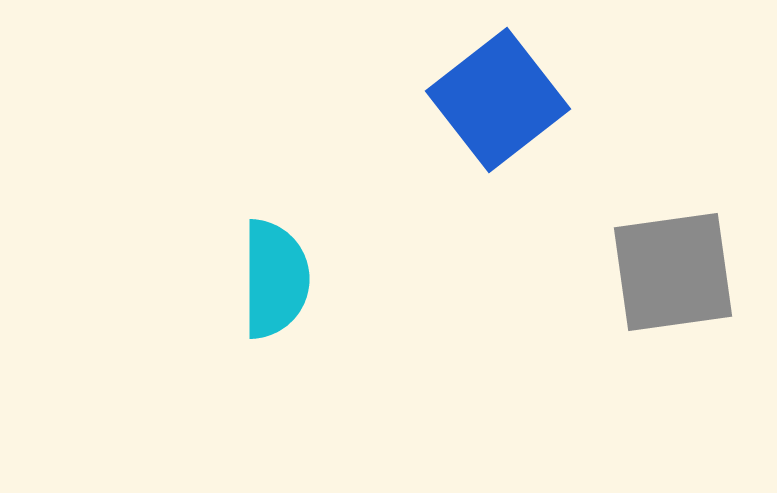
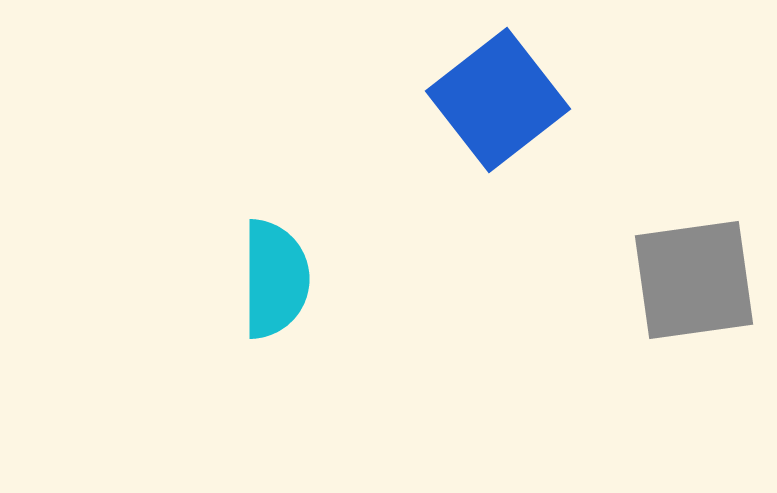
gray square: moved 21 px right, 8 px down
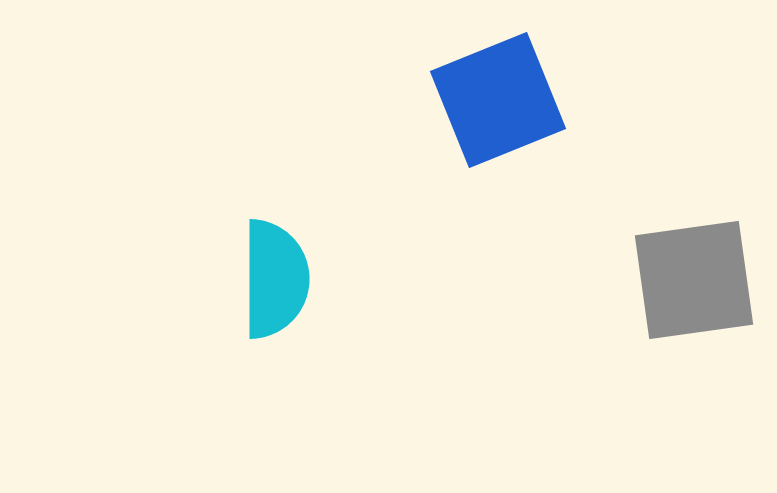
blue square: rotated 16 degrees clockwise
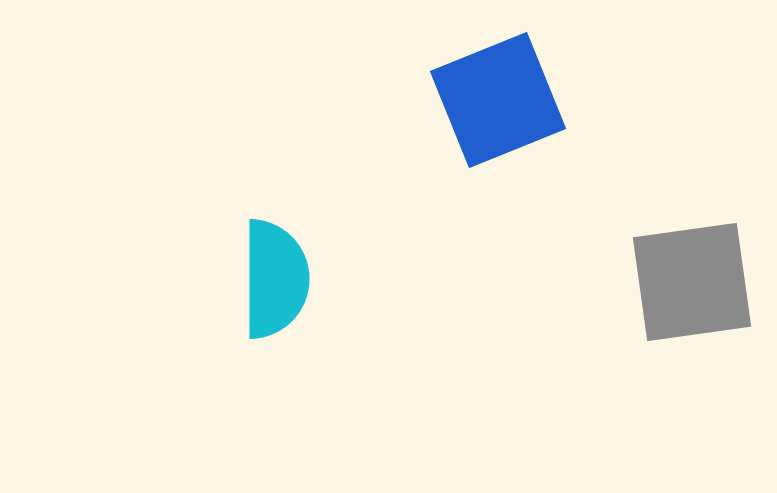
gray square: moved 2 px left, 2 px down
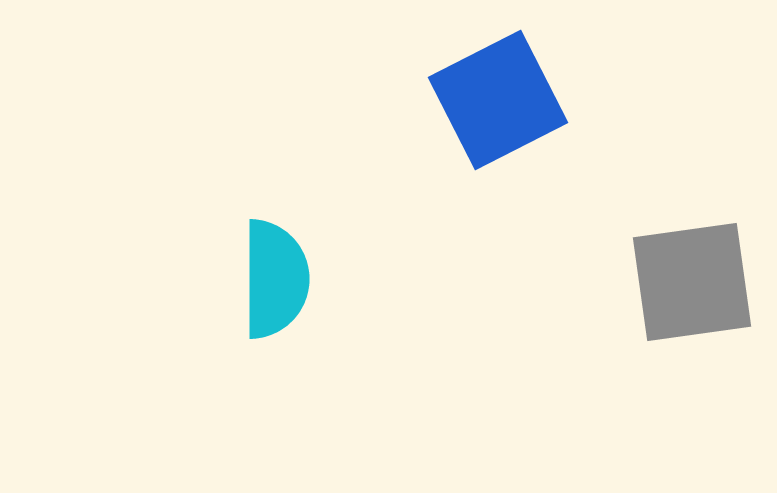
blue square: rotated 5 degrees counterclockwise
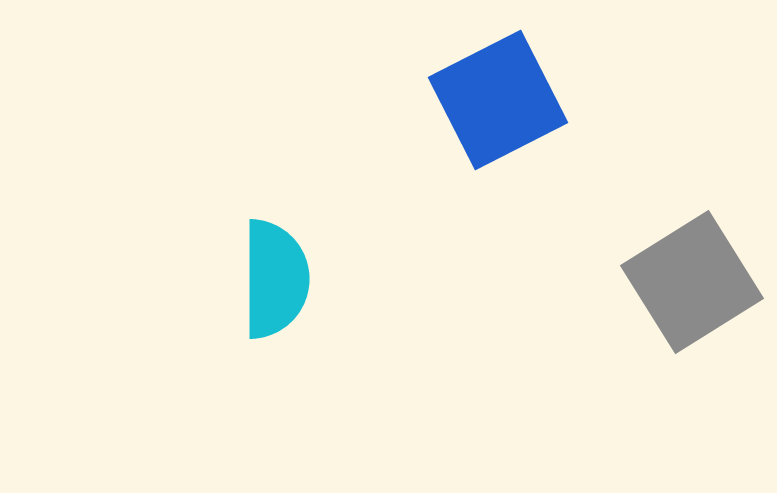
gray square: rotated 24 degrees counterclockwise
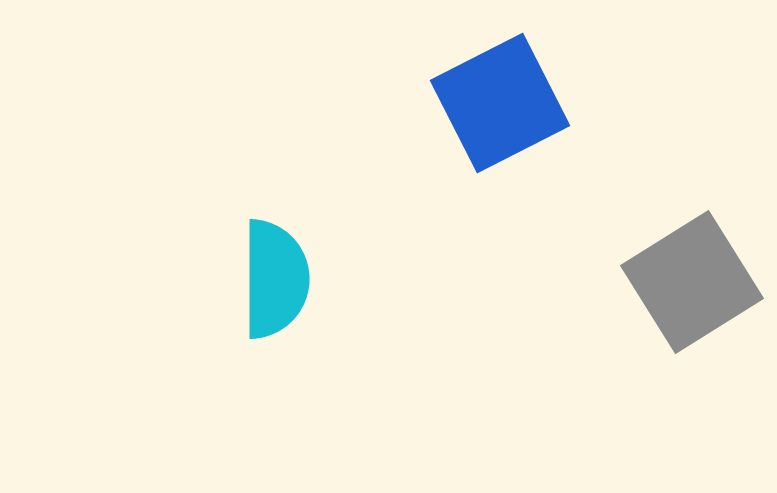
blue square: moved 2 px right, 3 px down
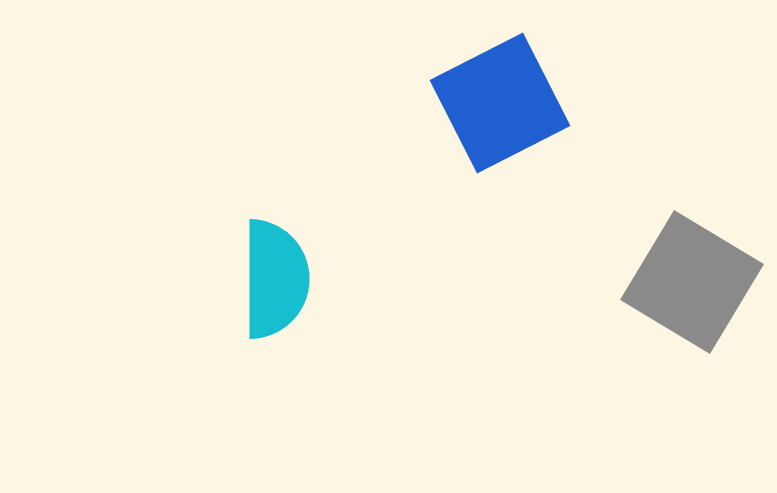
gray square: rotated 27 degrees counterclockwise
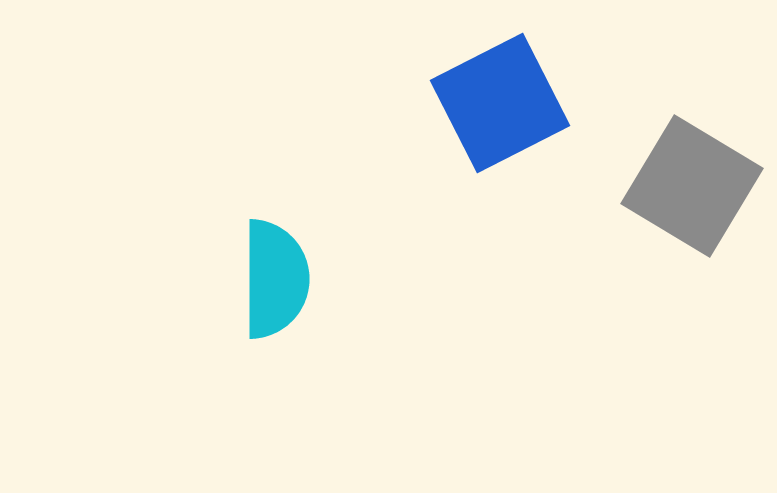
gray square: moved 96 px up
